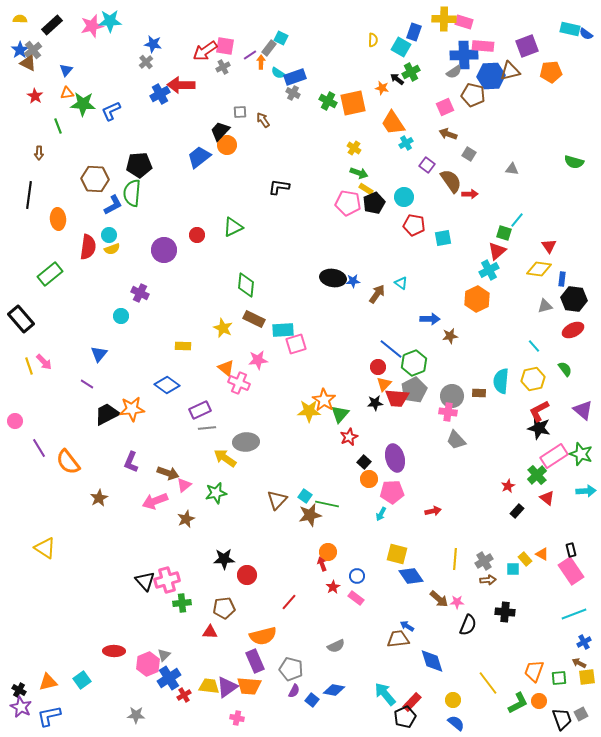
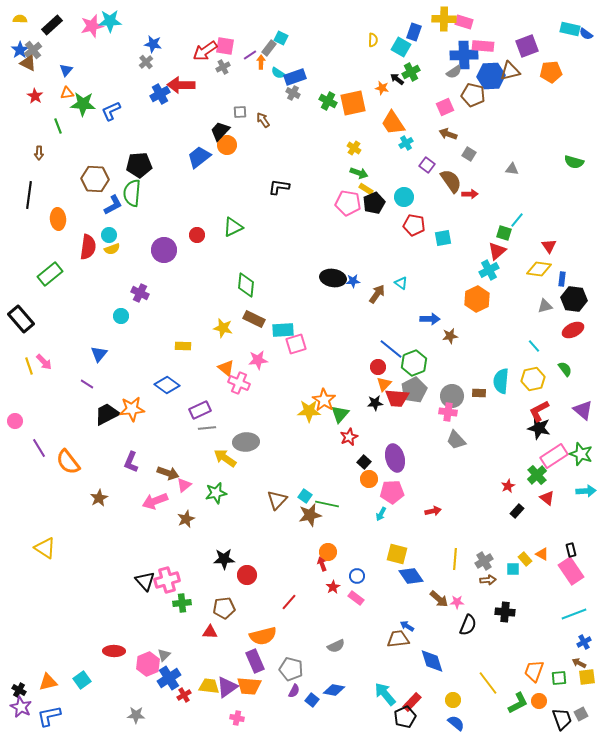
yellow star at (223, 328): rotated 12 degrees counterclockwise
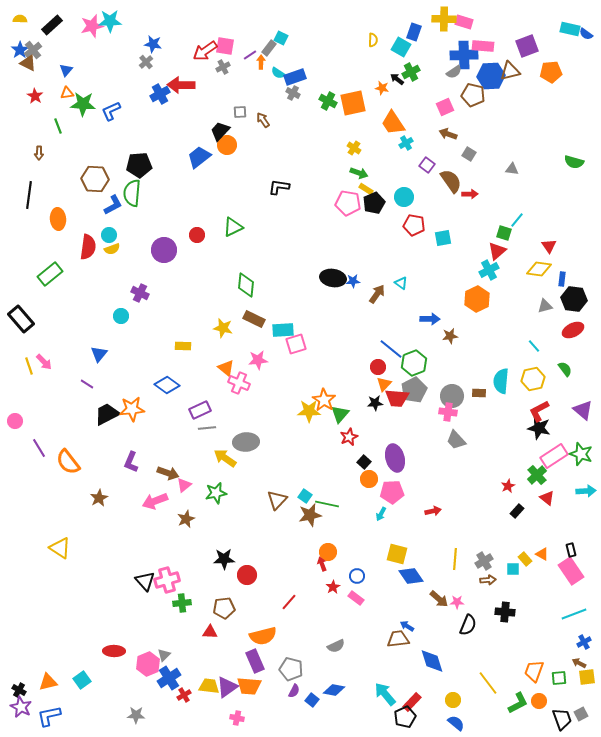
yellow triangle at (45, 548): moved 15 px right
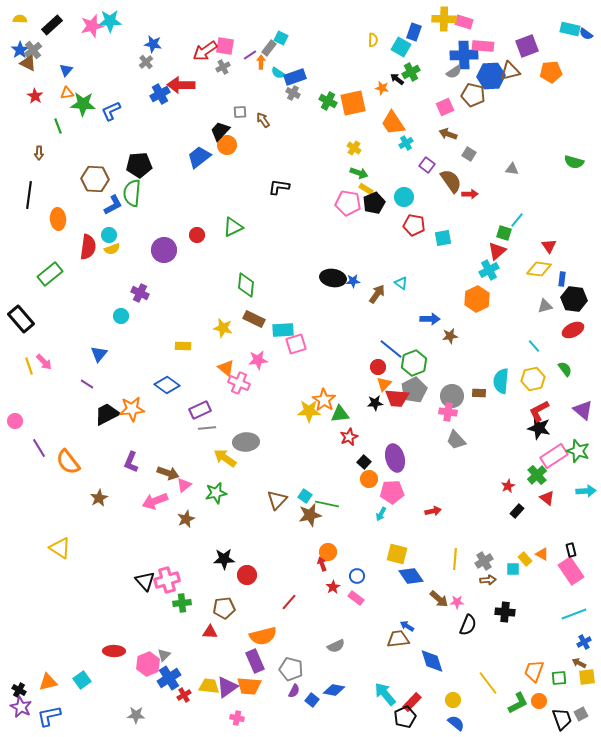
green triangle at (340, 414): rotated 42 degrees clockwise
green star at (581, 454): moved 3 px left, 3 px up
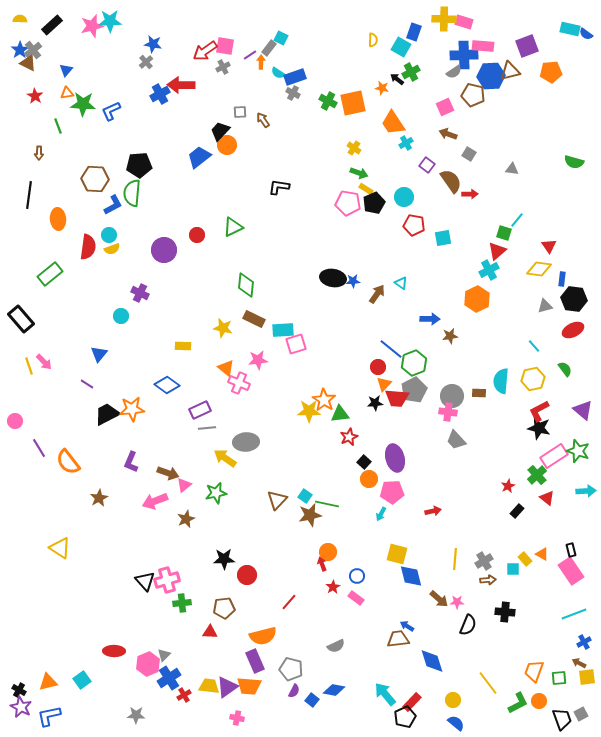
blue diamond at (411, 576): rotated 20 degrees clockwise
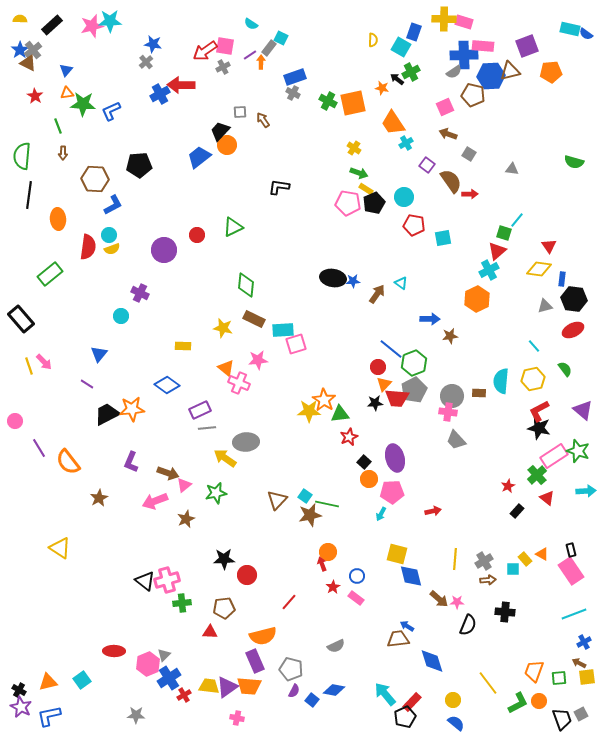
cyan semicircle at (278, 73): moved 27 px left, 49 px up
brown arrow at (39, 153): moved 24 px right
green semicircle at (132, 193): moved 110 px left, 37 px up
black triangle at (145, 581): rotated 10 degrees counterclockwise
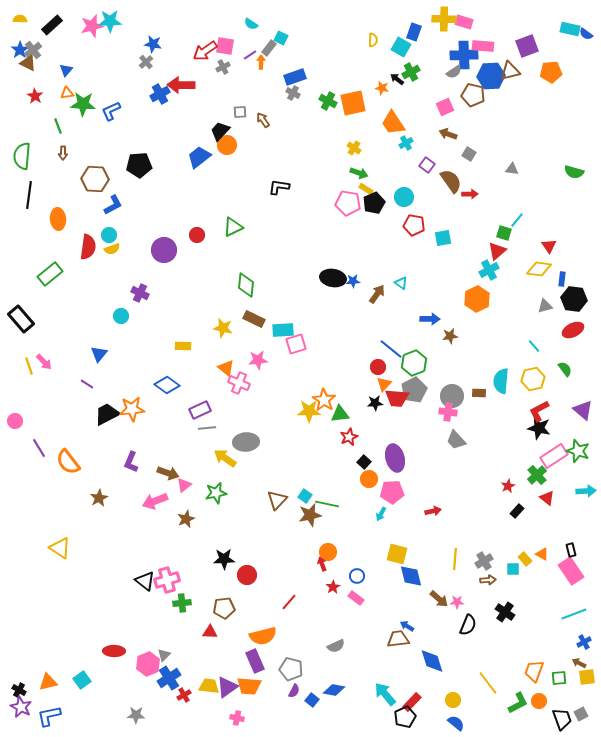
green semicircle at (574, 162): moved 10 px down
black cross at (505, 612): rotated 30 degrees clockwise
